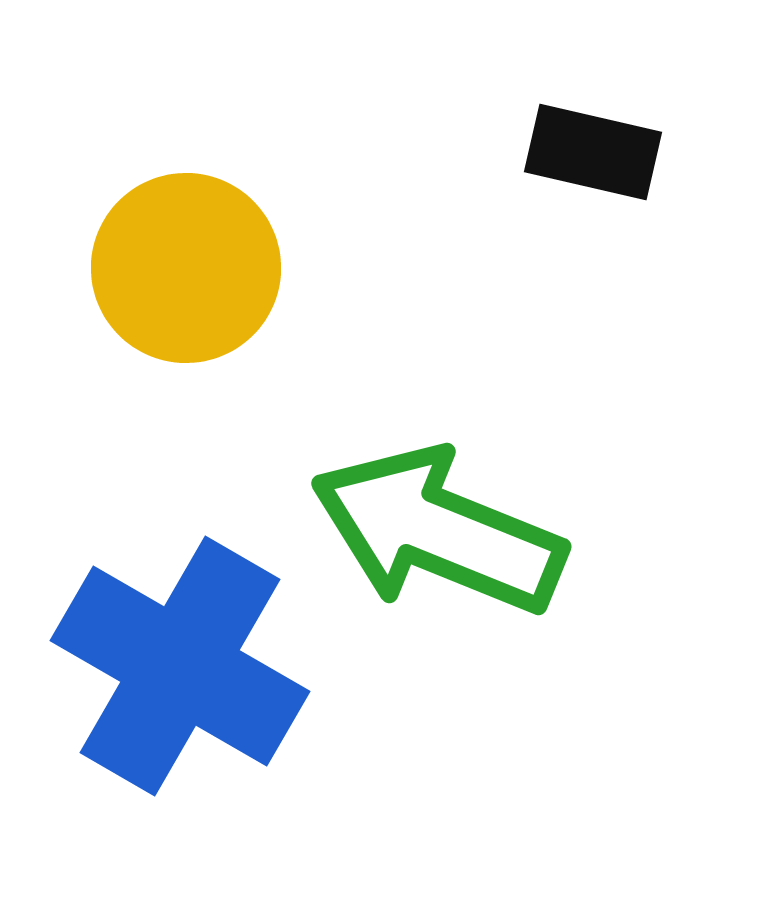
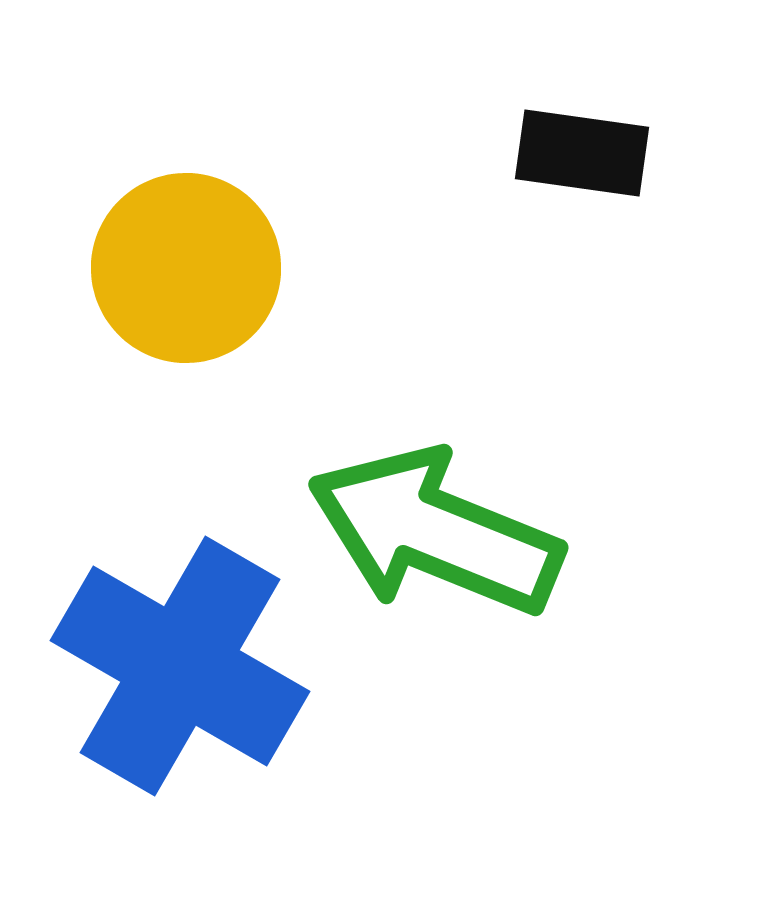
black rectangle: moved 11 px left, 1 px down; rotated 5 degrees counterclockwise
green arrow: moved 3 px left, 1 px down
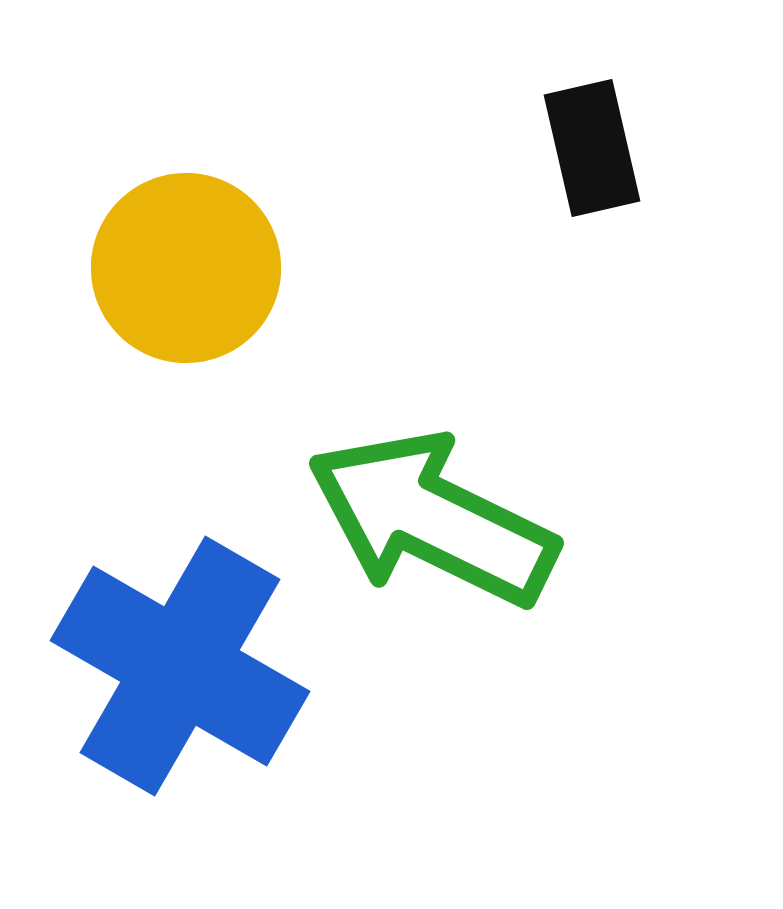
black rectangle: moved 10 px right, 5 px up; rotated 69 degrees clockwise
green arrow: moved 3 px left, 13 px up; rotated 4 degrees clockwise
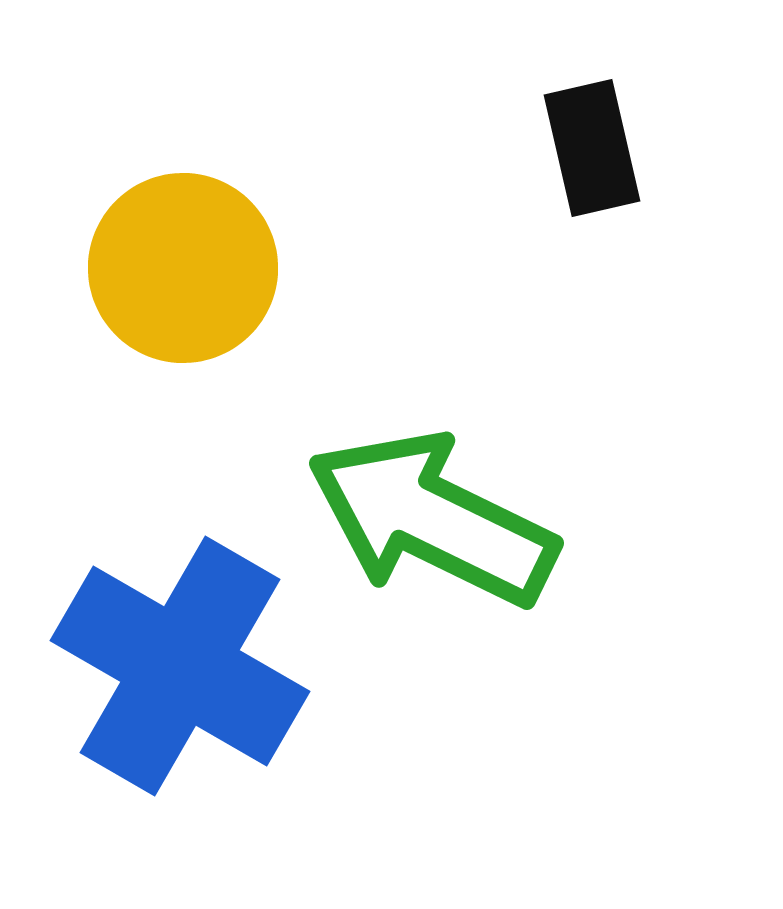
yellow circle: moved 3 px left
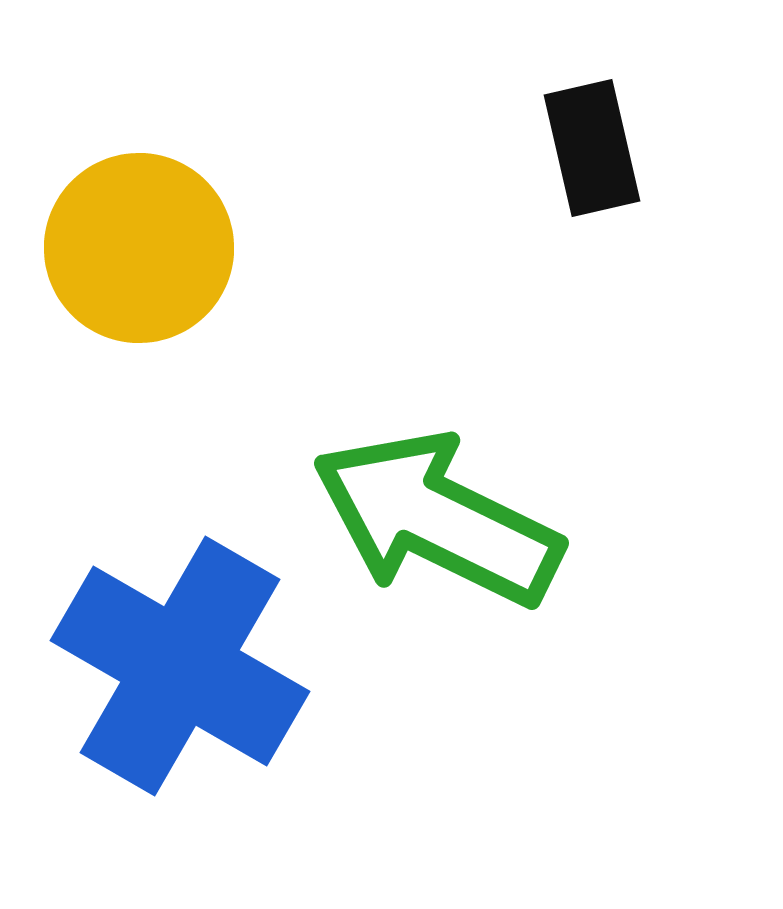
yellow circle: moved 44 px left, 20 px up
green arrow: moved 5 px right
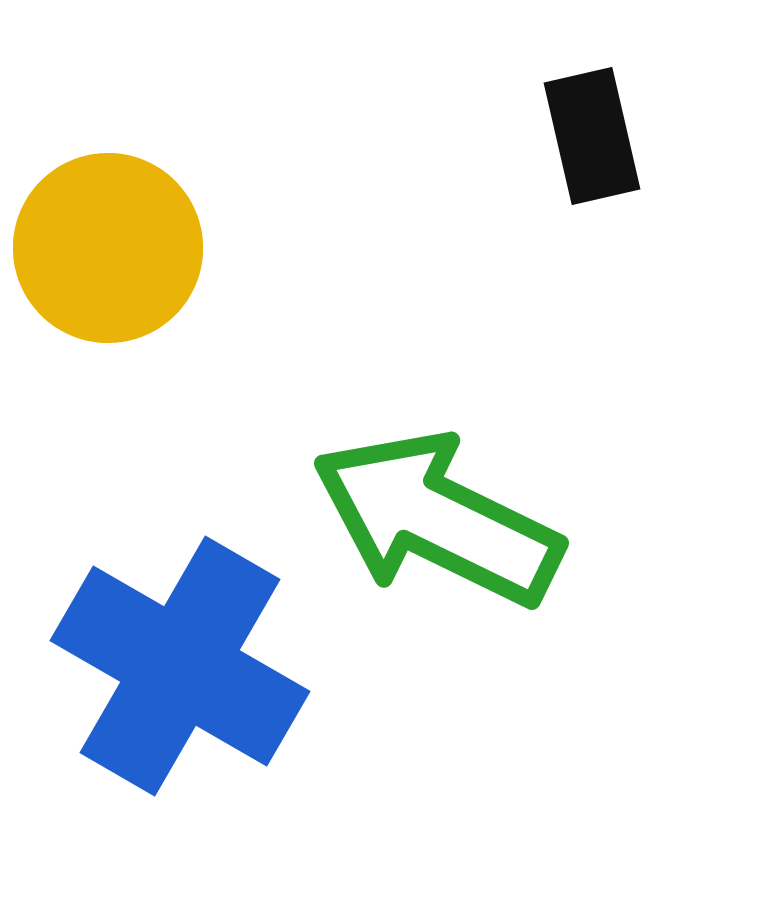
black rectangle: moved 12 px up
yellow circle: moved 31 px left
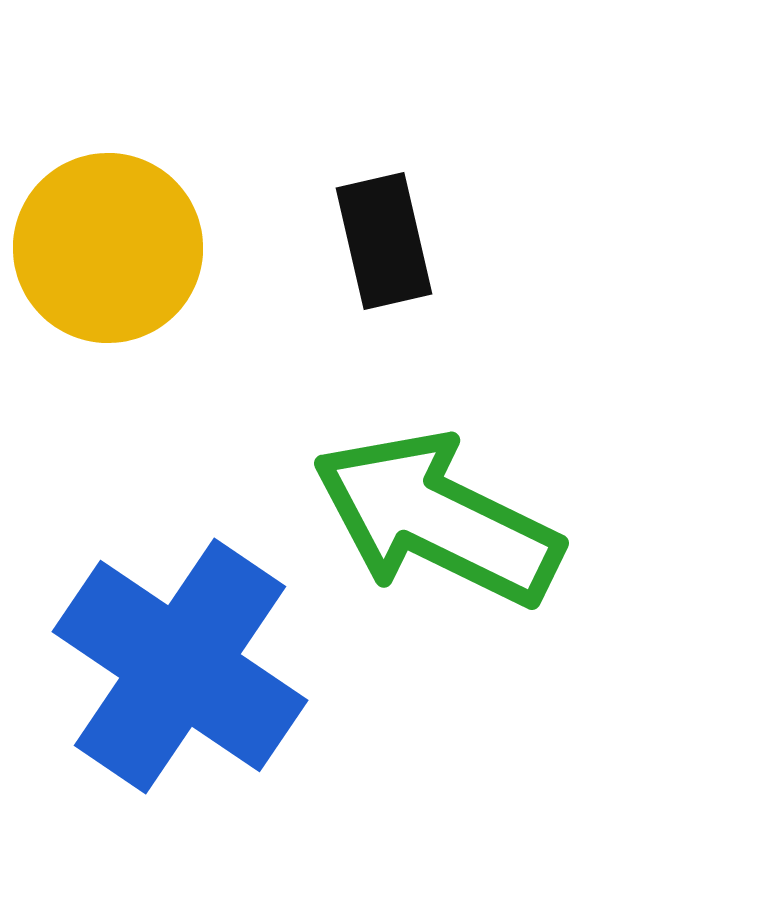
black rectangle: moved 208 px left, 105 px down
blue cross: rotated 4 degrees clockwise
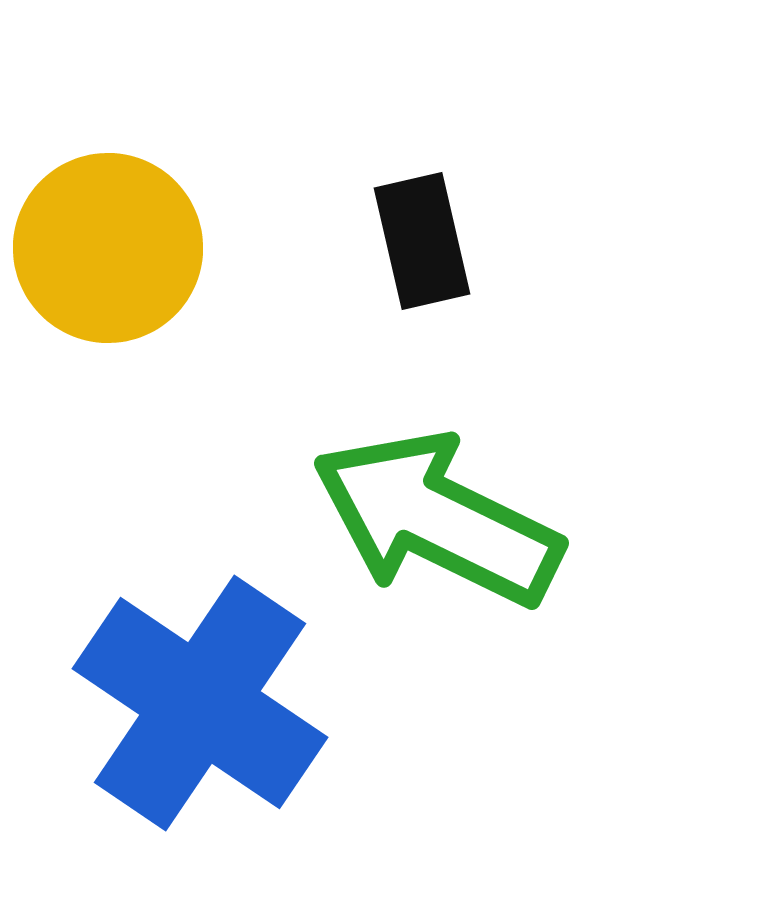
black rectangle: moved 38 px right
blue cross: moved 20 px right, 37 px down
